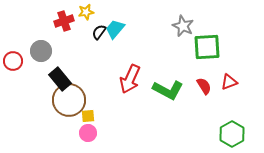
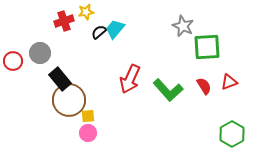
black semicircle: rotated 14 degrees clockwise
gray circle: moved 1 px left, 2 px down
green L-shape: rotated 20 degrees clockwise
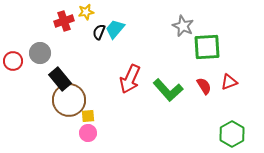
black semicircle: rotated 28 degrees counterclockwise
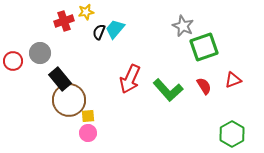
green square: moved 3 px left; rotated 16 degrees counterclockwise
red triangle: moved 4 px right, 2 px up
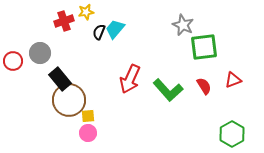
gray star: moved 1 px up
green square: rotated 12 degrees clockwise
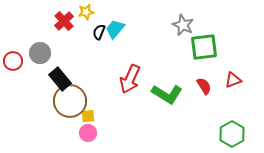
red cross: rotated 24 degrees counterclockwise
green L-shape: moved 1 px left, 4 px down; rotated 16 degrees counterclockwise
brown circle: moved 1 px right, 1 px down
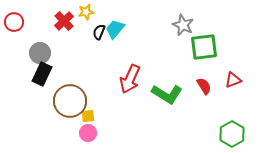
red circle: moved 1 px right, 39 px up
black rectangle: moved 18 px left, 5 px up; rotated 65 degrees clockwise
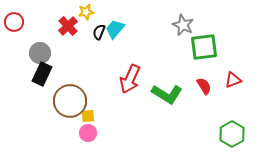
red cross: moved 4 px right, 5 px down
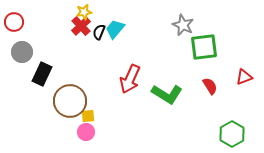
yellow star: moved 2 px left
red cross: moved 13 px right
gray circle: moved 18 px left, 1 px up
red triangle: moved 11 px right, 3 px up
red semicircle: moved 6 px right
pink circle: moved 2 px left, 1 px up
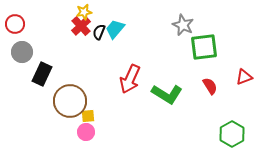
red circle: moved 1 px right, 2 px down
